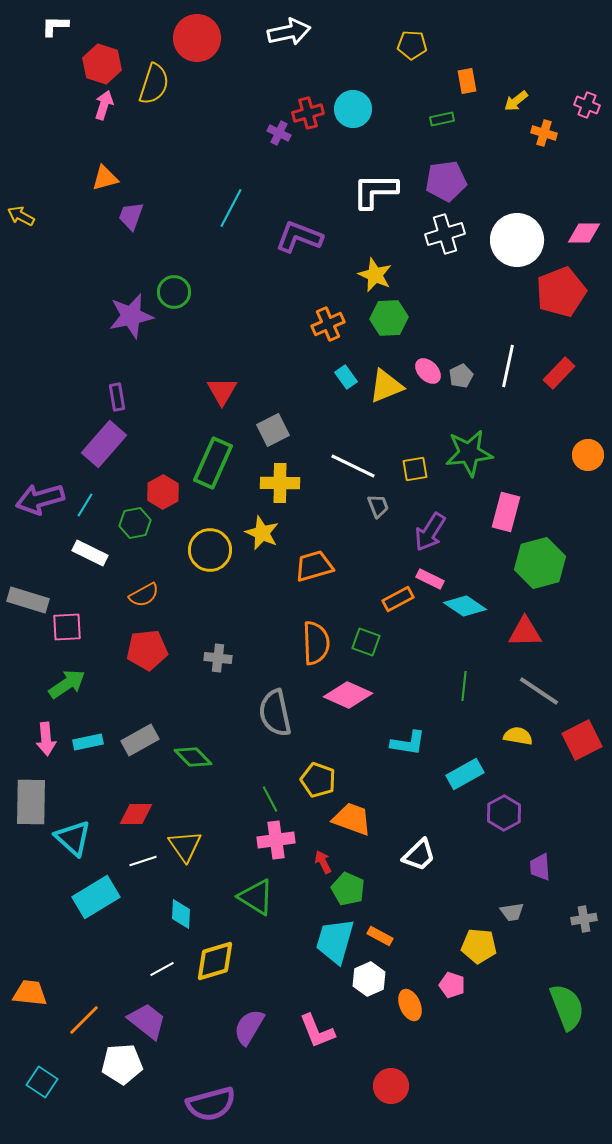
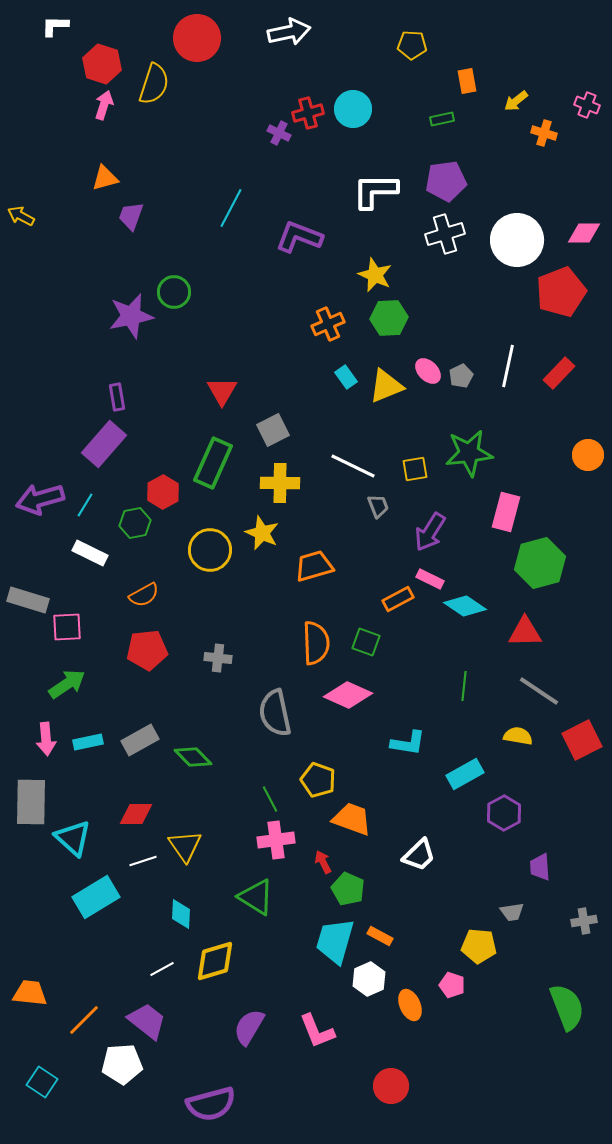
gray cross at (584, 919): moved 2 px down
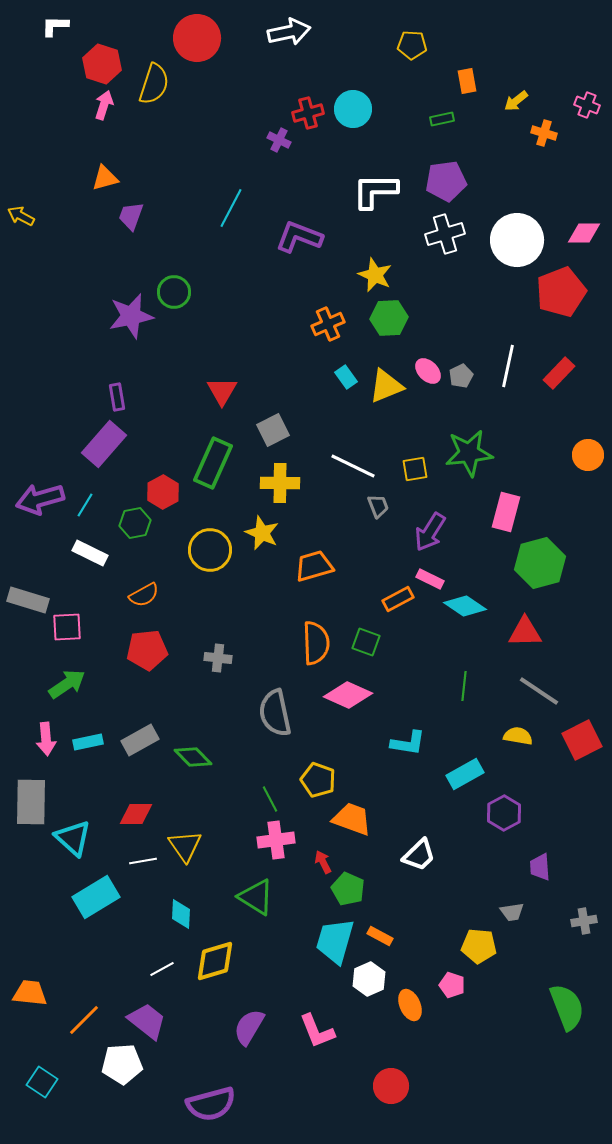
purple cross at (279, 133): moved 7 px down
white line at (143, 861): rotated 8 degrees clockwise
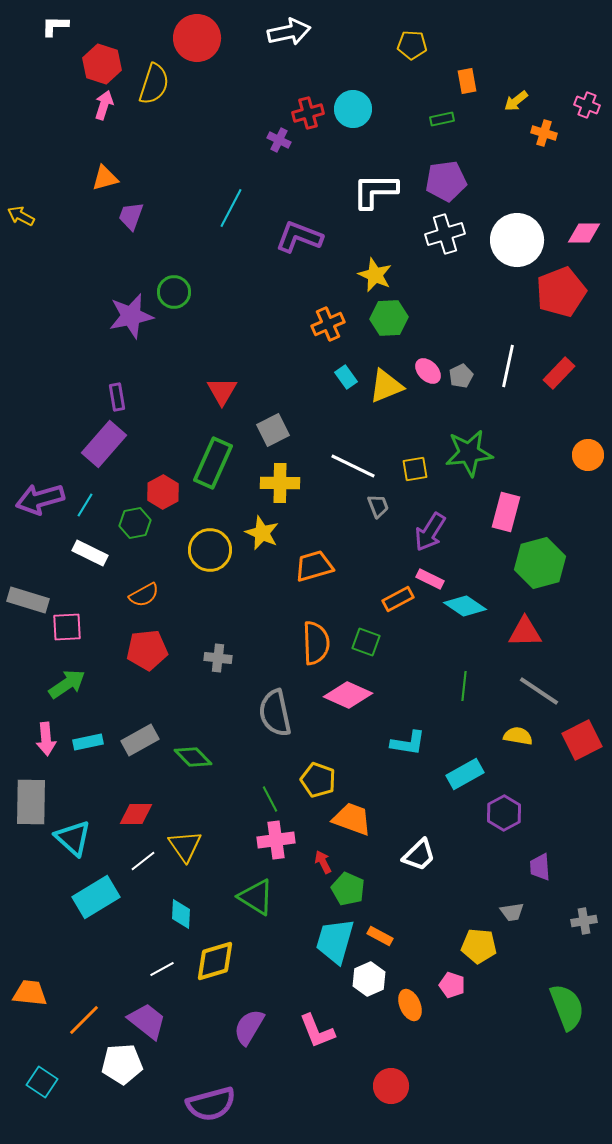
white line at (143, 861): rotated 28 degrees counterclockwise
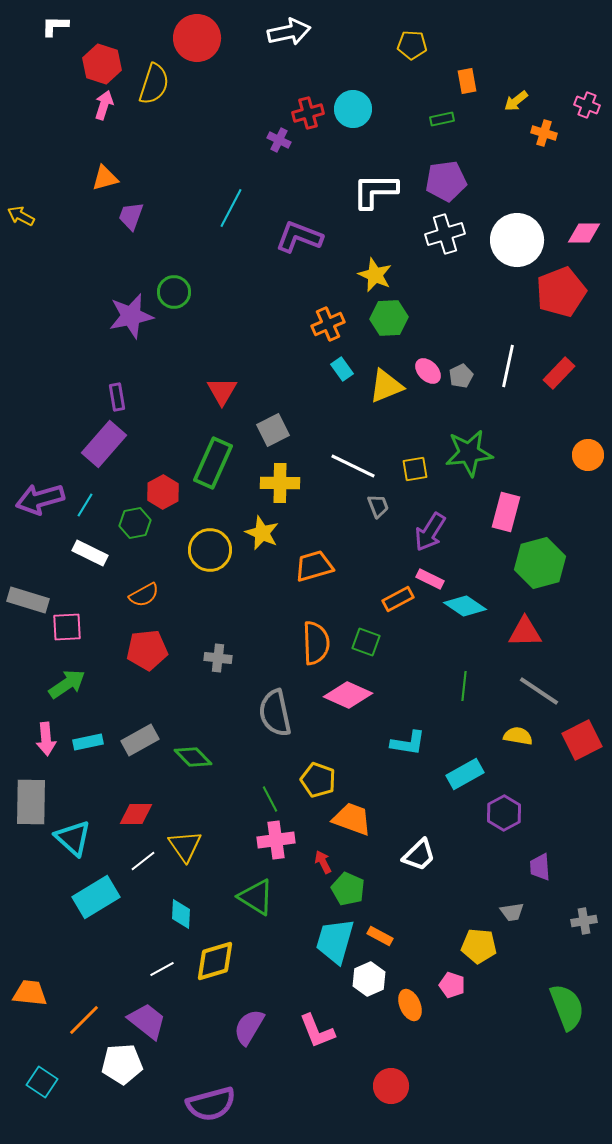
cyan rectangle at (346, 377): moved 4 px left, 8 px up
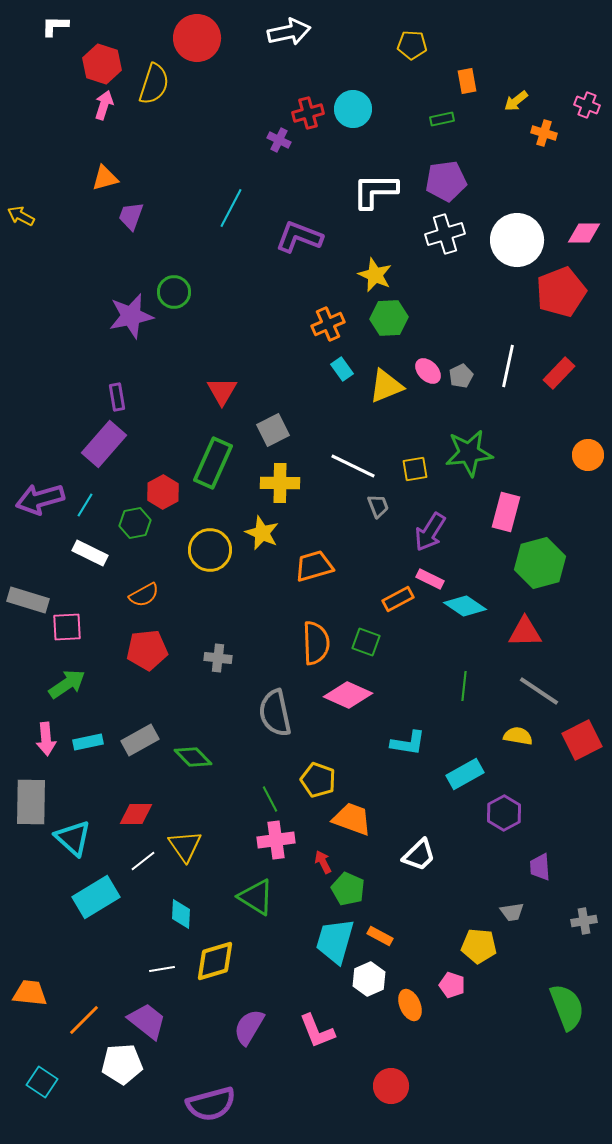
white line at (162, 969): rotated 20 degrees clockwise
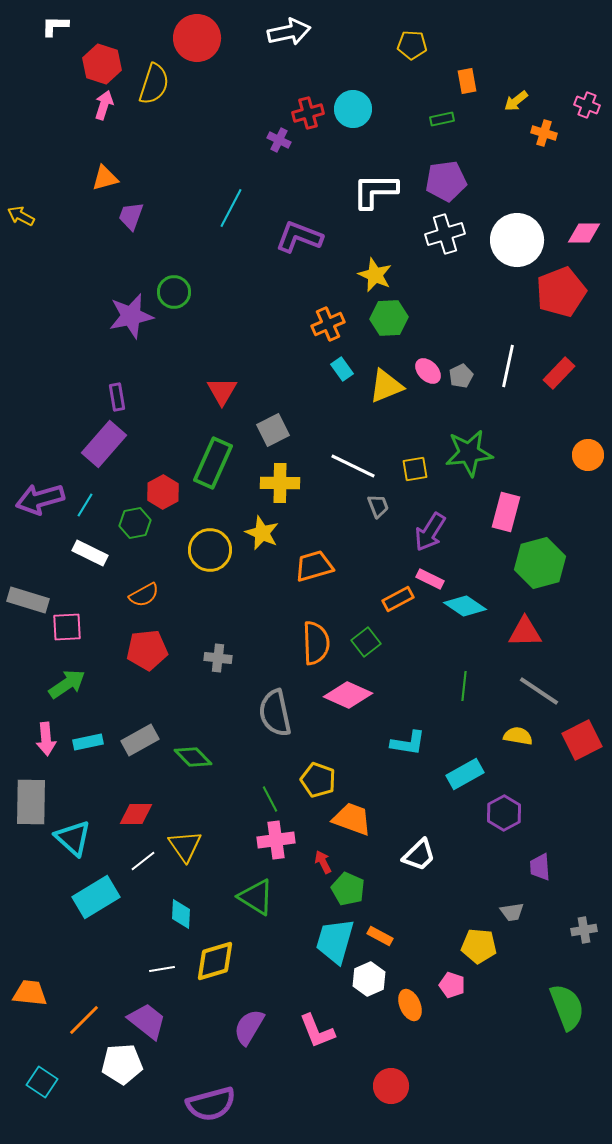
green square at (366, 642): rotated 32 degrees clockwise
gray cross at (584, 921): moved 9 px down
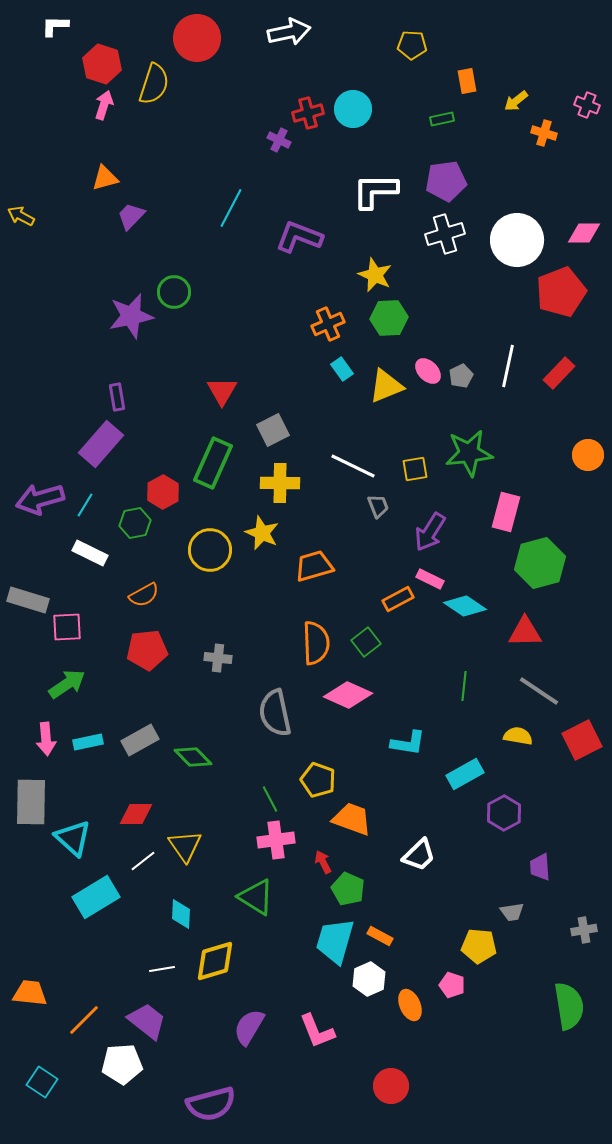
purple trapezoid at (131, 216): rotated 24 degrees clockwise
purple rectangle at (104, 444): moved 3 px left
green semicircle at (567, 1007): moved 2 px right, 1 px up; rotated 12 degrees clockwise
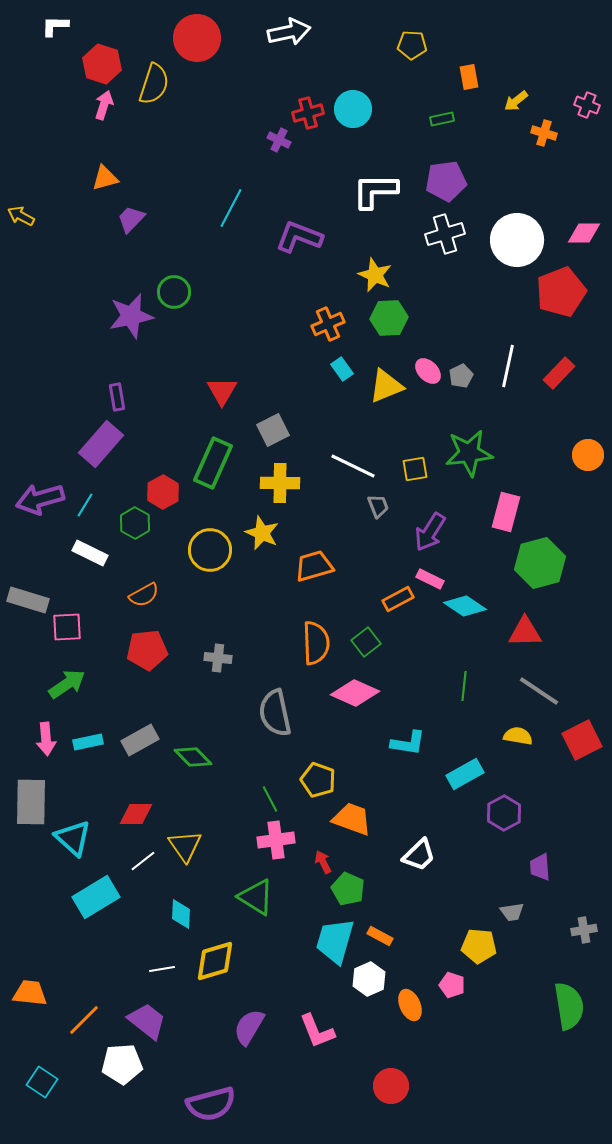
orange rectangle at (467, 81): moved 2 px right, 4 px up
purple trapezoid at (131, 216): moved 3 px down
green hexagon at (135, 523): rotated 20 degrees counterclockwise
pink diamond at (348, 695): moved 7 px right, 2 px up
